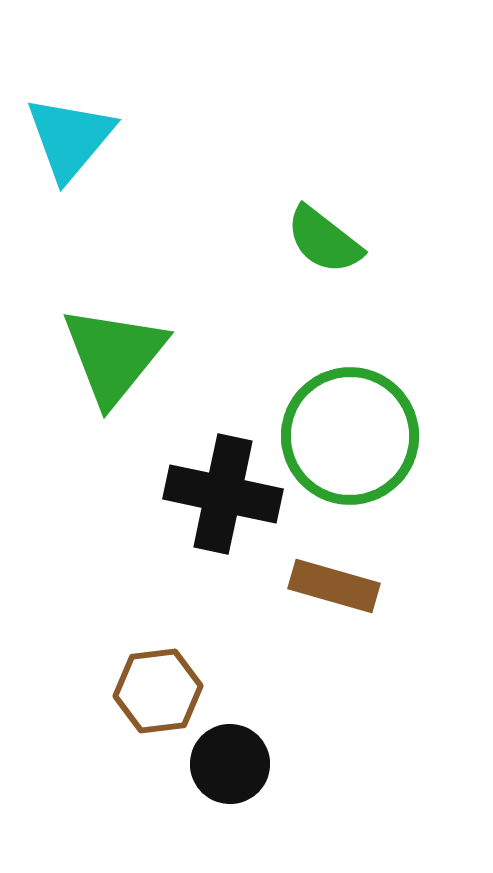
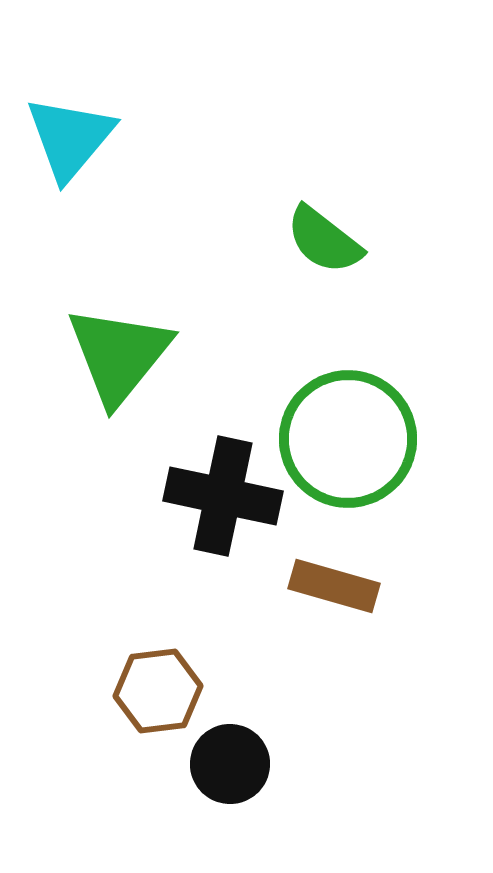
green triangle: moved 5 px right
green circle: moved 2 px left, 3 px down
black cross: moved 2 px down
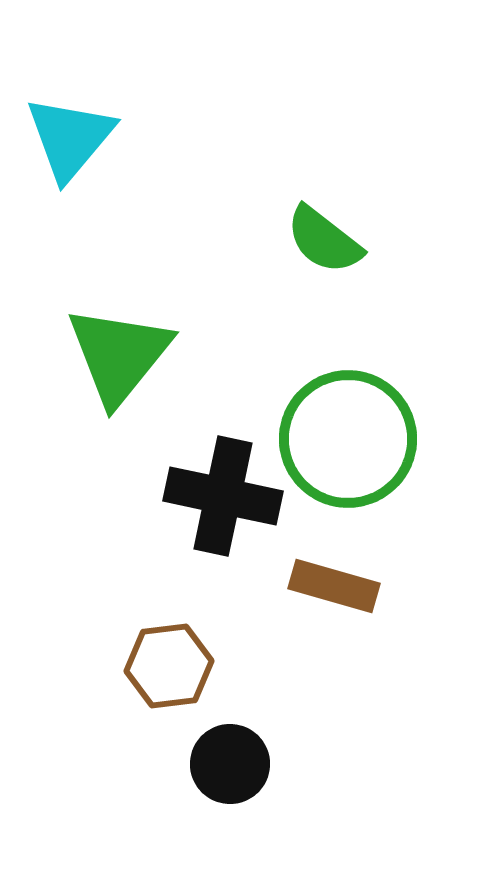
brown hexagon: moved 11 px right, 25 px up
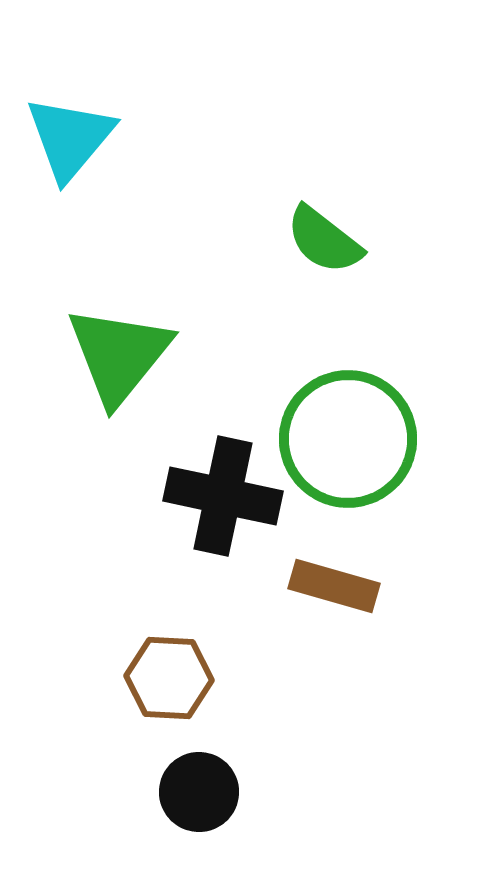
brown hexagon: moved 12 px down; rotated 10 degrees clockwise
black circle: moved 31 px left, 28 px down
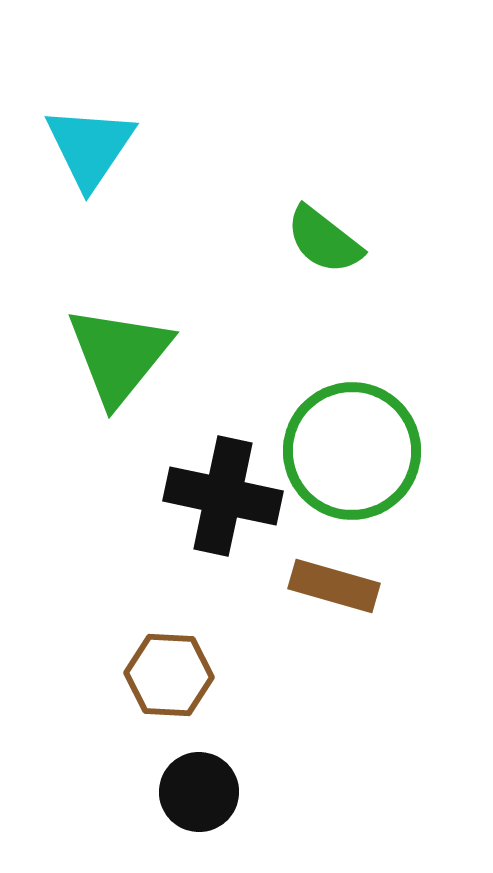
cyan triangle: moved 20 px right, 9 px down; rotated 6 degrees counterclockwise
green circle: moved 4 px right, 12 px down
brown hexagon: moved 3 px up
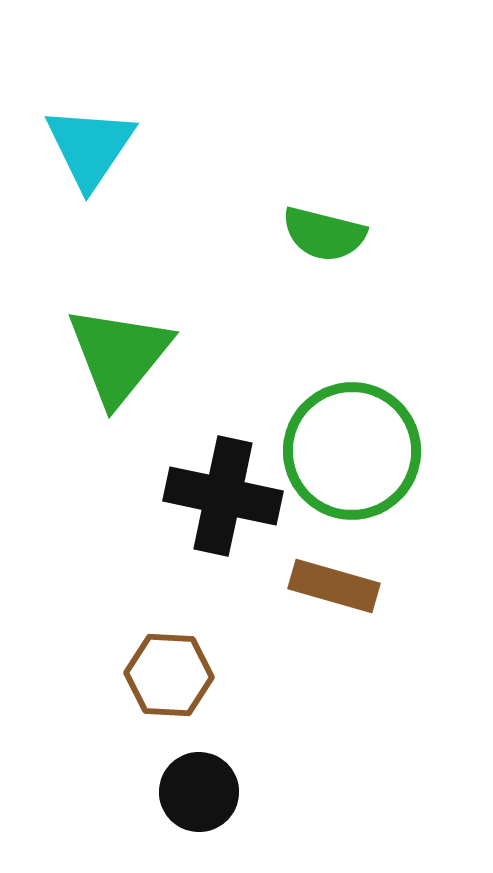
green semicircle: moved 6 px up; rotated 24 degrees counterclockwise
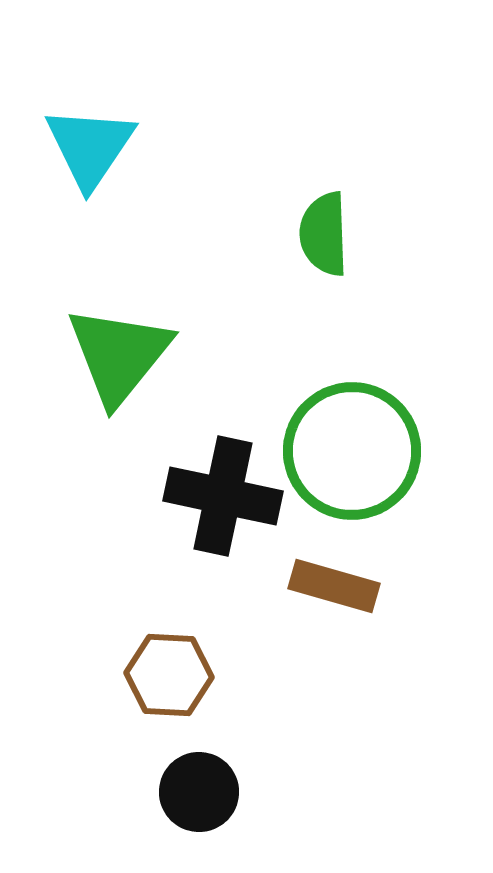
green semicircle: rotated 74 degrees clockwise
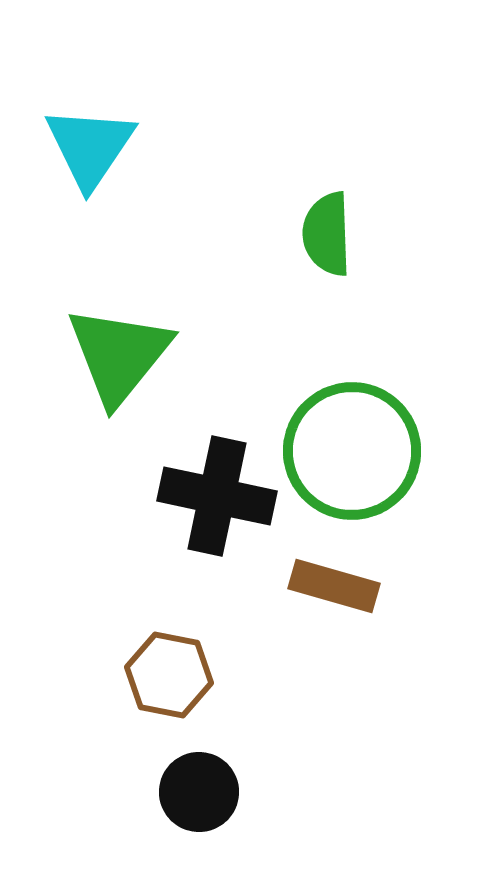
green semicircle: moved 3 px right
black cross: moved 6 px left
brown hexagon: rotated 8 degrees clockwise
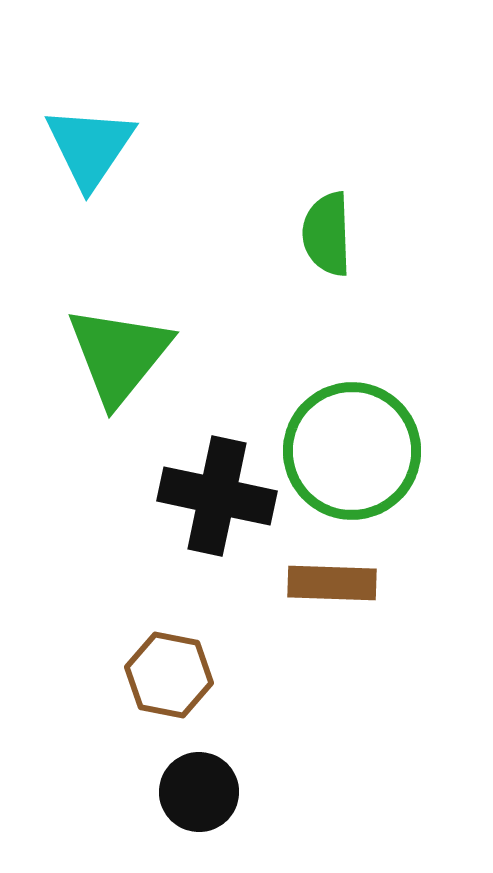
brown rectangle: moved 2 px left, 3 px up; rotated 14 degrees counterclockwise
